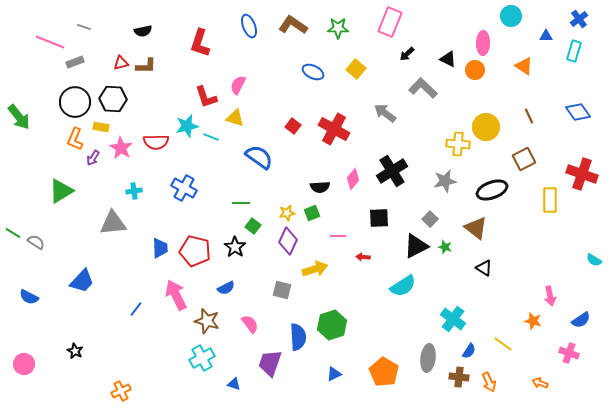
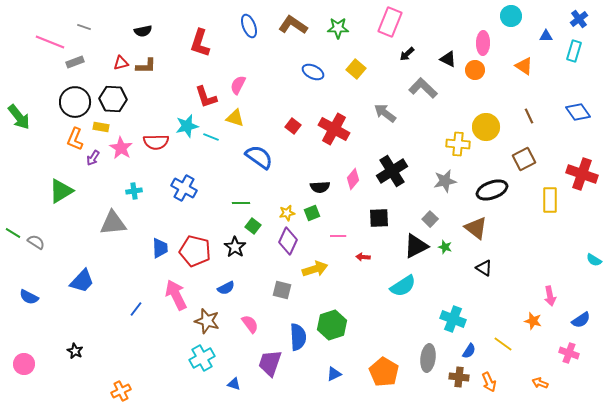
cyan cross at (453, 319): rotated 15 degrees counterclockwise
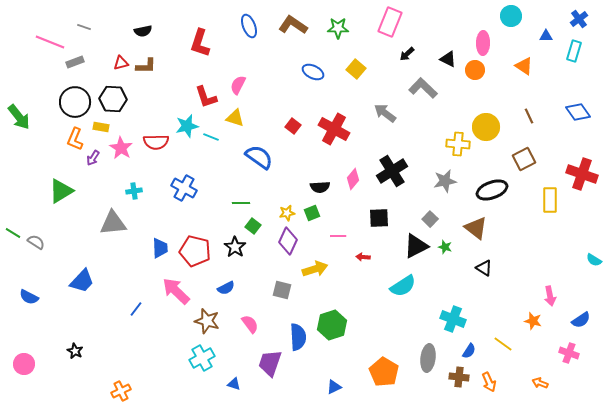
pink arrow at (176, 295): moved 4 px up; rotated 20 degrees counterclockwise
blue triangle at (334, 374): moved 13 px down
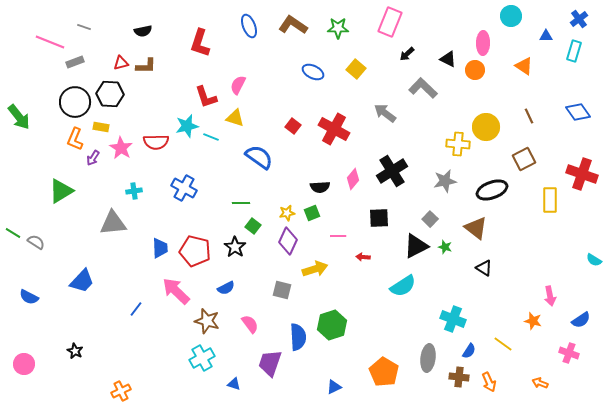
black hexagon at (113, 99): moved 3 px left, 5 px up
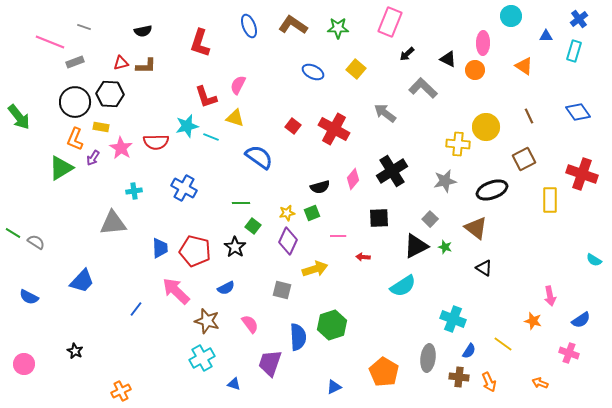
black semicircle at (320, 187): rotated 12 degrees counterclockwise
green triangle at (61, 191): moved 23 px up
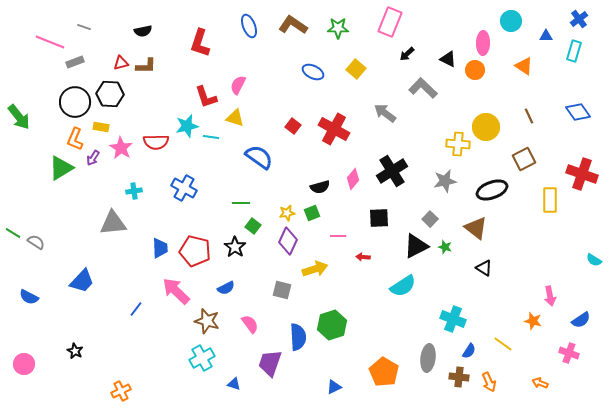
cyan circle at (511, 16): moved 5 px down
cyan line at (211, 137): rotated 14 degrees counterclockwise
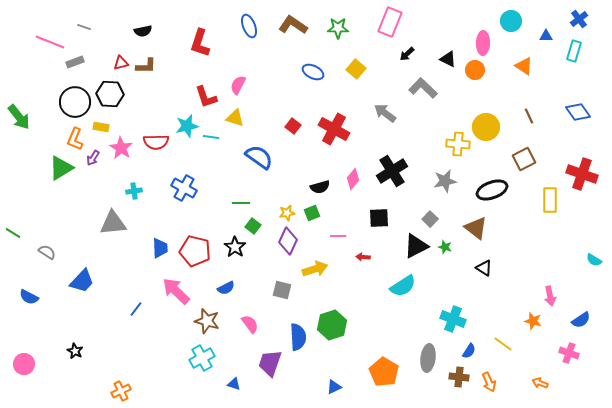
gray semicircle at (36, 242): moved 11 px right, 10 px down
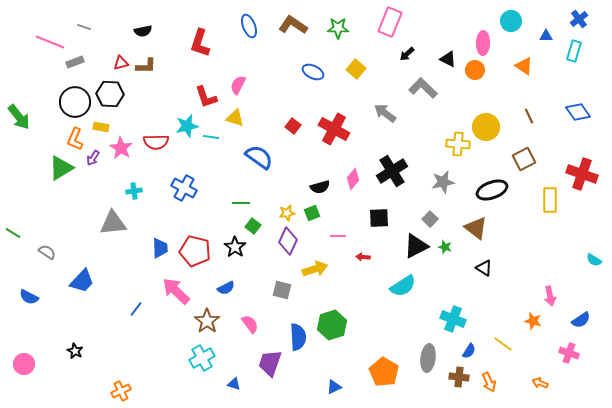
gray star at (445, 181): moved 2 px left, 1 px down
brown star at (207, 321): rotated 20 degrees clockwise
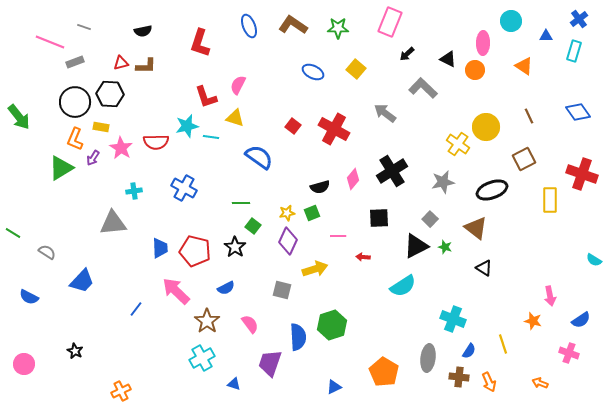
yellow cross at (458, 144): rotated 30 degrees clockwise
yellow line at (503, 344): rotated 36 degrees clockwise
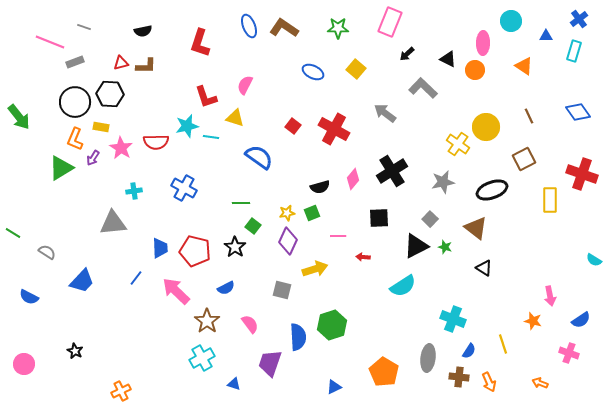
brown L-shape at (293, 25): moved 9 px left, 3 px down
pink semicircle at (238, 85): moved 7 px right
blue line at (136, 309): moved 31 px up
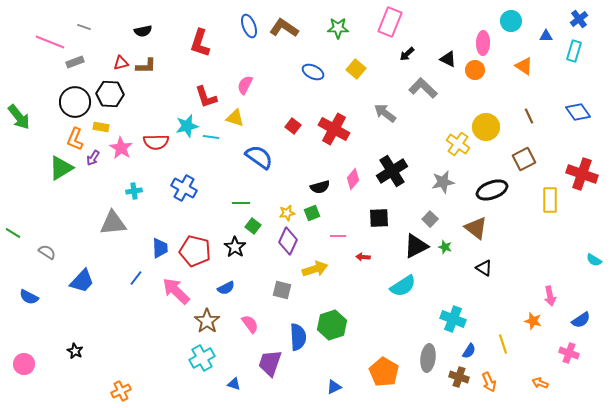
brown cross at (459, 377): rotated 12 degrees clockwise
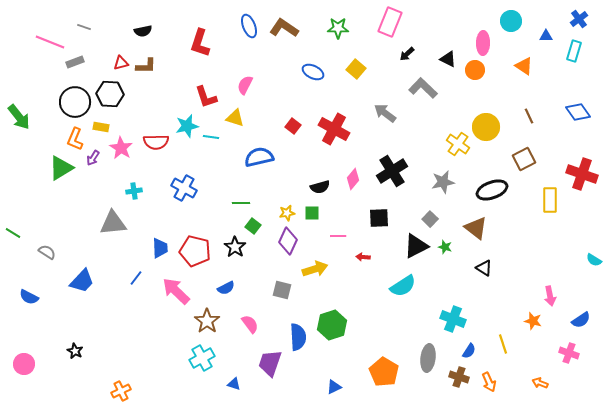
blue semicircle at (259, 157): rotated 48 degrees counterclockwise
green square at (312, 213): rotated 21 degrees clockwise
